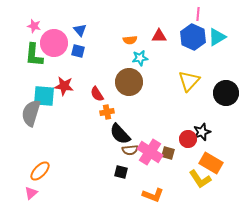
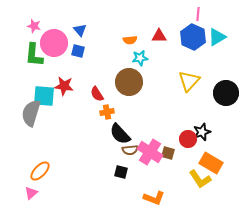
orange L-shape: moved 1 px right, 3 px down
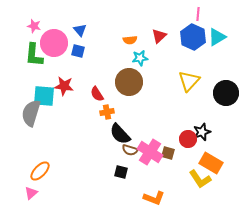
red triangle: rotated 42 degrees counterclockwise
brown semicircle: rotated 21 degrees clockwise
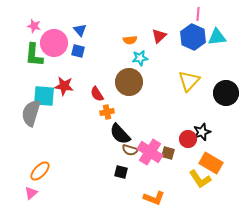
cyan triangle: rotated 24 degrees clockwise
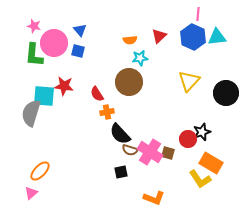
black square: rotated 24 degrees counterclockwise
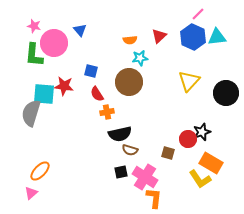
pink line: rotated 40 degrees clockwise
blue square: moved 13 px right, 20 px down
cyan square: moved 2 px up
black semicircle: rotated 60 degrees counterclockwise
pink cross: moved 5 px left, 25 px down
orange L-shape: rotated 105 degrees counterclockwise
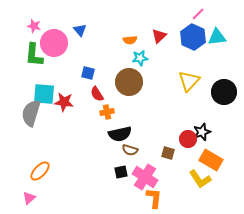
blue square: moved 3 px left, 2 px down
red star: moved 16 px down
black circle: moved 2 px left, 1 px up
orange rectangle: moved 3 px up
pink triangle: moved 2 px left, 5 px down
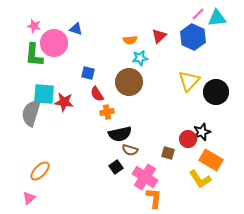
blue triangle: moved 4 px left, 1 px up; rotated 32 degrees counterclockwise
cyan triangle: moved 19 px up
black circle: moved 8 px left
black square: moved 5 px left, 5 px up; rotated 24 degrees counterclockwise
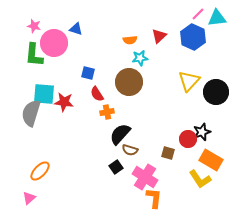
black semicircle: rotated 145 degrees clockwise
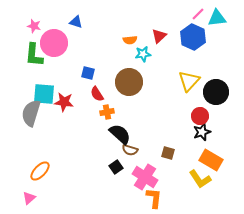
blue triangle: moved 7 px up
cyan star: moved 3 px right, 4 px up
black semicircle: rotated 90 degrees clockwise
red circle: moved 12 px right, 23 px up
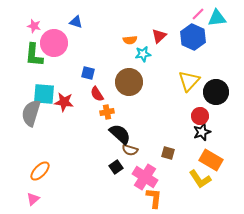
pink triangle: moved 4 px right, 1 px down
